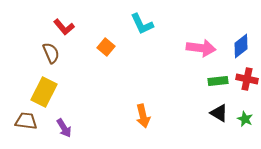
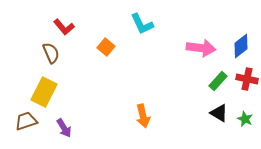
green rectangle: rotated 42 degrees counterclockwise
brown trapezoid: rotated 25 degrees counterclockwise
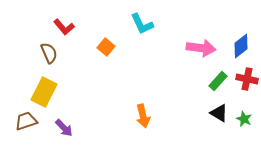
brown semicircle: moved 2 px left
green star: moved 1 px left
purple arrow: rotated 12 degrees counterclockwise
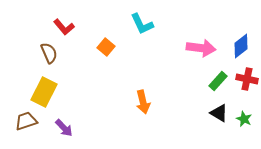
orange arrow: moved 14 px up
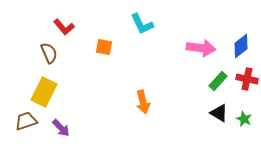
orange square: moved 2 px left; rotated 30 degrees counterclockwise
purple arrow: moved 3 px left
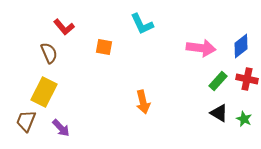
brown trapezoid: rotated 50 degrees counterclockwise
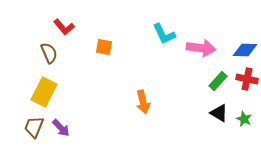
cyan L-shape: moved 22 px right, 10 px down
blue diamond: moved 4 px right, 4 px down; rotated 40 degrees clockwise
brown trapezoid: moved 8 px right, 6 px down
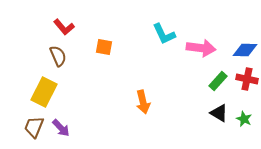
brown semicircle: moved 9 px right, 3 px down
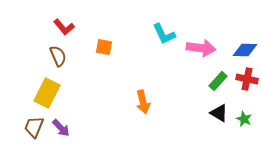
yellow rectangle: moved 3 px right, 1 px down
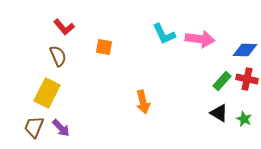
pink arrow: moved 1 px left, 9 px up
green rectangle: moved 4 px right
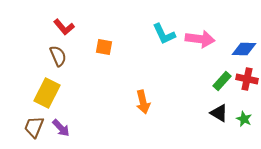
blue diamond: moved 1 px left, 1 px up
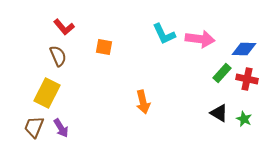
green rectangle: moved 8 px up
purple arrow: rotated 12 degrees clockwise
